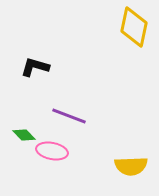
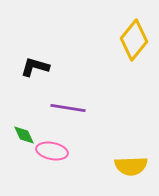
yellow diamond: moved 13 px down; rotated 27 degrees clockwise
purple line: moved 1 px left, 8 px up; rotated 12 degrees counterclockwise
green diamond: rotated 20 degrees clockwise
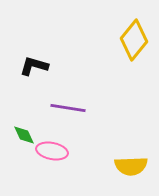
black L-shape: moved 1 px left, 1 px up
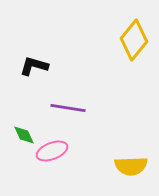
pink ellipse: rotated 32 degrees counterclockwise
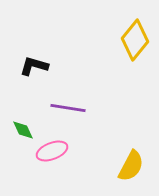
yellow diamond: moved 1 px right
green diamond: moved 1 px left, 5 px up
yellow semicircle: rotated 60 degrees counterclockwise
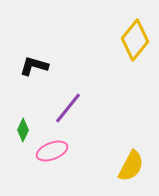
purple line: rotated 60 degrees counterclockwise
green diamond: rotated 50 degrees clockwise
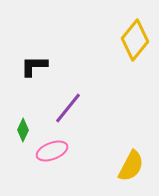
black L-shape: rotated 16 degrees counterclockwise
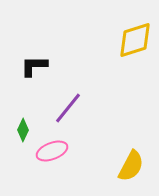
yellow diamond: rotated 33 degrees clockwise
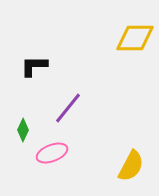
yellow diamond: moved 2 px up; rotated 18 degrees clockwise
pink ellipse: moved 2 px down
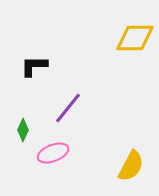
pink ellipse: moved 1 px right
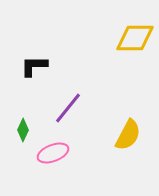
yellow semicircle: moved 3 px left, 31 px up
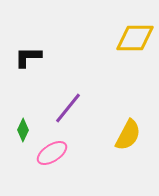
black L-shape: moved 6 px left, 9 px up
pink ellipse: moved 1 px left; rotated 12 degrees counterclockwise
